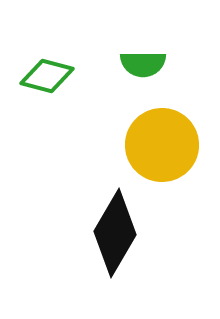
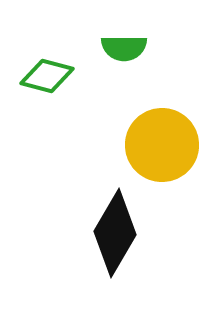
green semicircle: moved 19 px left, 16 px up
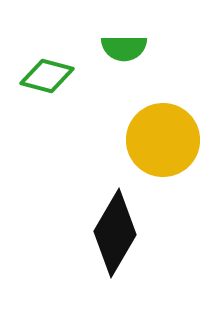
yellow circle: moved 1 px right, 5 px up
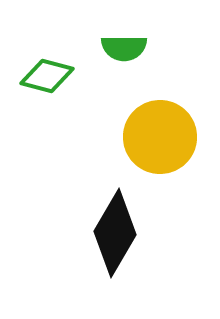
yellow circle: moved 3 px left, 3 px up
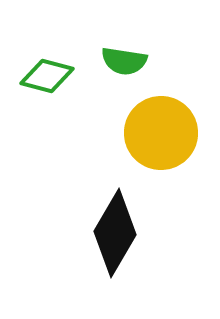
green semicircle: moved 13 px down; rotated 9 degrees clockwise
yellow circle: moved 1 px right, 4 px up
